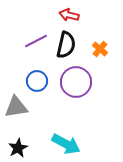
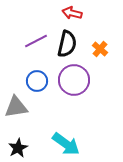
red arrow: moved 3 px right, 2 px up
black semicircle: moved 1 px right, 1 px up
purple circle: moved 2 px left, 2 px up
cyan arrow: rotated 8 degrees clockwise
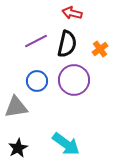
orange cross: rotated 14 degrees clockwise
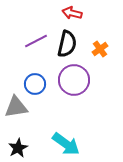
blue circle: moved 2 px left, 3 px down
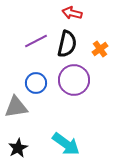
blue circle: moved 1 px right, 1 px up
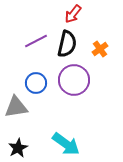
red arrow: moved 1 px right, 1 px down; rotated 66 degrees counterclockwise
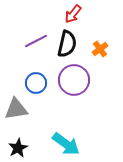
gray triangle: moved 2 px down
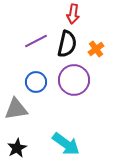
red arrow: rotated 30 degrees counterclockwise
orange cross: moved 4 px left
blue circle: moved 1 px up
black star: moved 1 px left
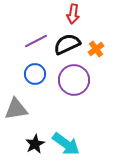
black semicircle: rotated 128 degrees counterclockwise
blue circle: moved 1 px left, 8 px up
black star: moved 18 px right, 4 px up
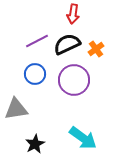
purple line: moved 1 px right
cyan arrow: moved 17 px right, 6 px up
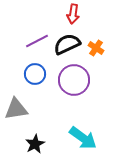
orange cross: moved 1 px up; rotated 21 degrees counterclockwise
